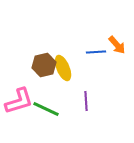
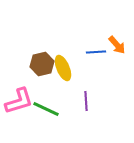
brown hexagon: moved 2 px left, 1 px up
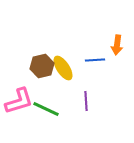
orange arrow: rotated 48 degrees clockwise
blue line: moved 1 px left, 8 px down
brown hexagon: moved 2 px down
yellow ellipse: rotated 10 degrees counterclockwise
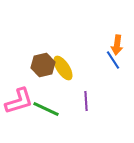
blue line: moved 18 px right; rotated 60 degrees clockwise
brown hexagon: moved 1 px right, 1 px up
